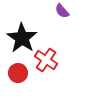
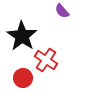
black star: moved 2 px up
red circle: moved 5 px right, 5 px down
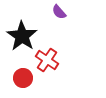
purple semicircle: moved 3 px left, 1 px down
red cross: moved 1 px right
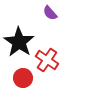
purple semicircle: moved 9 px left, 1 px down
black star: moved 3 px left, 6 px down
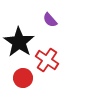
purple semicircle: moved 7 px down
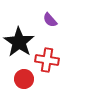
red cross: rotated 25 degrees counterclockwise
red circle: moved 1 px right, 1 px down
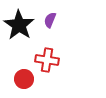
purple semicircle: rotated 63 degrees clockwise
black star: moved 17 px up
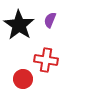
red cross: moved 1 px left
red circle: moved 1 px left
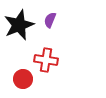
black star: rotated 16 degrees clockwise
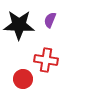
black star: rotated 24 degrees clockwise
